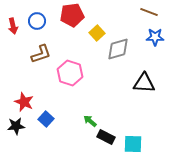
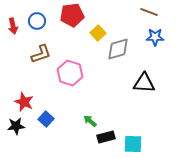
yellow square: moved 1 px right
black rectangle: rotated 42 degrees counterclockwise
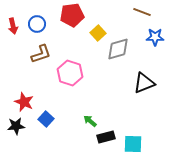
brown line: moved 7 px left
blue circle: moved 3 px down
black triangle: rotated 25 degrees counterclockwise
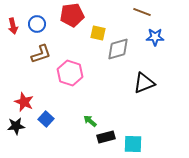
yellow square: rotated 35 degrees counterclockwise
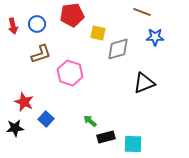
black star: moved 1 px left, 2 px down
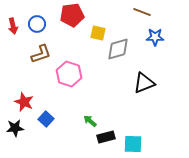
pink hexagon: moved 1 px left, 1 px down
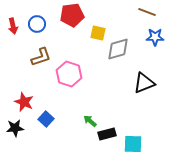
brown line: moved 5 px right
brown L-shape: moved 3 px down
black rectangle: moved 1 px right, 3 px up
